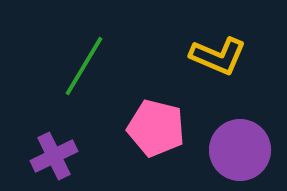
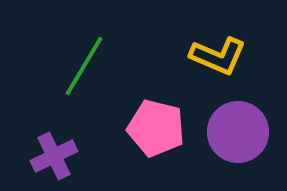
purple circle: moved 2 px left, 18 px up
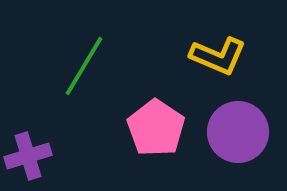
pink pentagon: rotated 20 degrees clockwise
purple cross: moved 26 px left; rotated 9 degrees clockwise
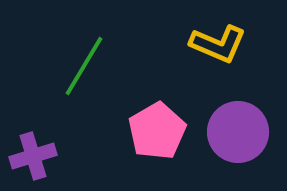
yellow L-shape: moved 12 px up
pink pentagon: moved 1 px right, 3 px down; rotated 8 degrees clockwise
purple cross: moved 5 px right
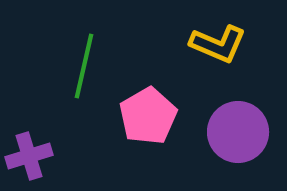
green line: rotated 18 degrees counterclockwise
pink pentagon: moved 9 px left, 15 px up
purple cross: moved 4 px left
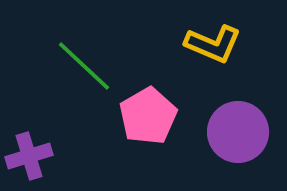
yellow L-shape: moved 5 px left
green line: rotated 60 degrees counterclockwise
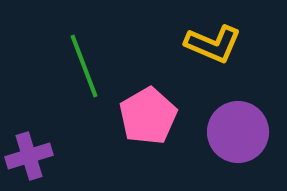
green line: rotated 26 degrees clockwise
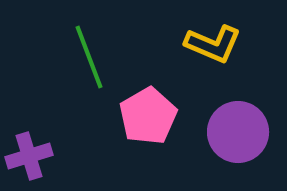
green line: moved 5 px right, 9 px up
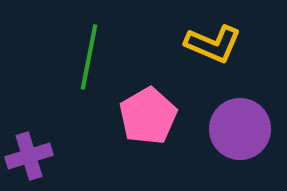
green line: rotated 32 degrees clockwise
purple circle: moved 2 px right, 3 px up
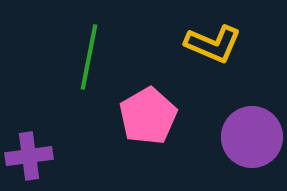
purple circle: moved 12 px right, 8 px down
purple cross: rotated 9 degrees clockwise
